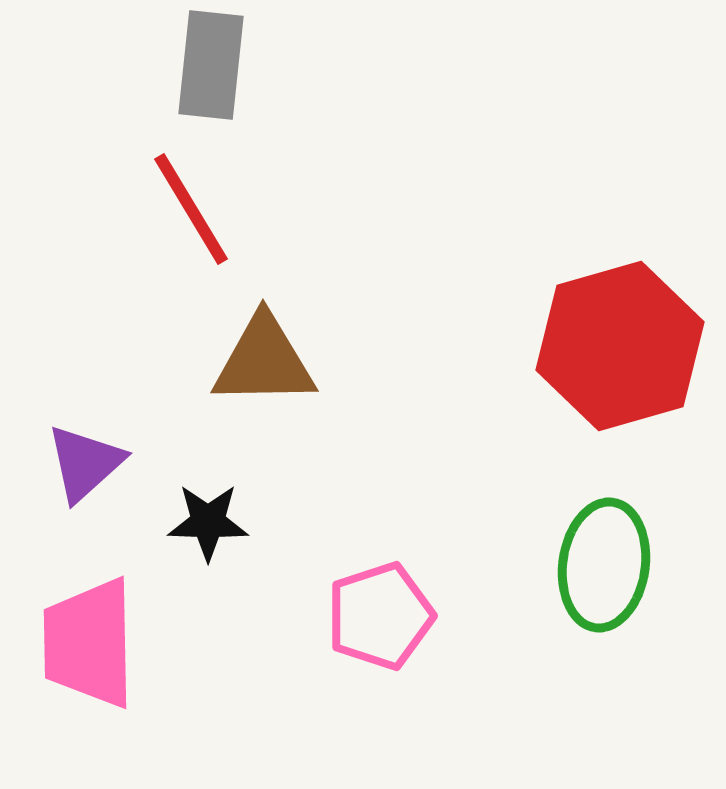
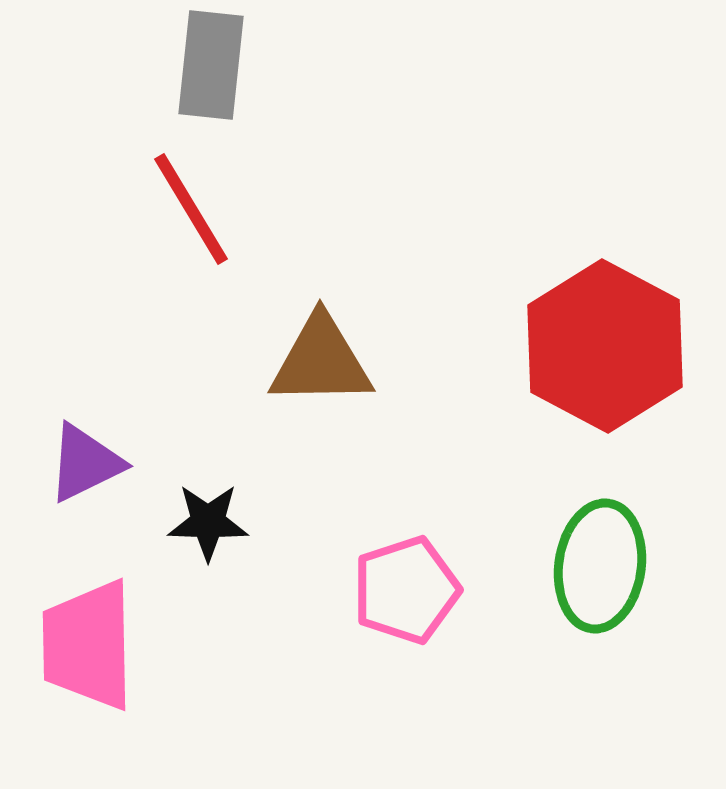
red hexagon: moved 15 px left; rotated 16 degrees counterclockwise
brown triangle: moved 57 px right
purple triangle: rotated 16 degrees clockwise
green ellipse: moved 4 px left, 1 px down
pink pentagon: moved 26 px right, 26 px up
pink trapezoid: moved 1 px left, 2 px down
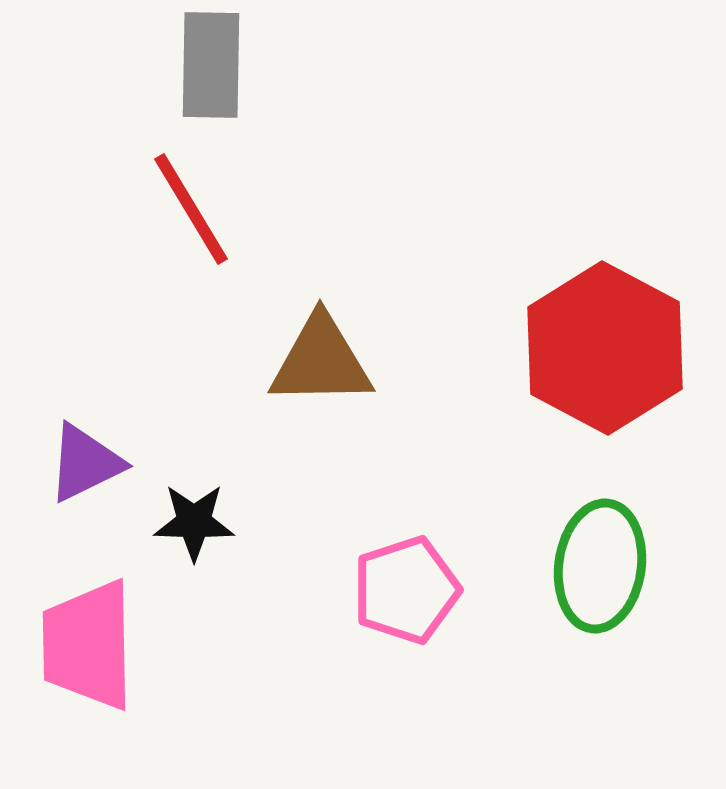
gray rectangle: rotated 5 degrees counterclockwise
red hexagon: moved 2 px down
black star: moved 14 px left
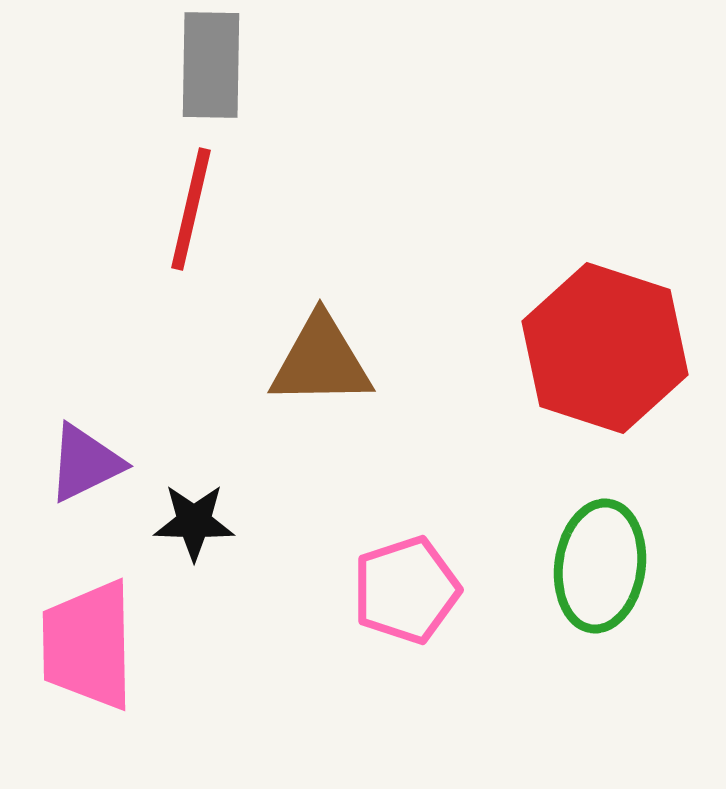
red line: rotated 44 degrees clockwise
red hexagon: rotated 10 degrees counterclockwise
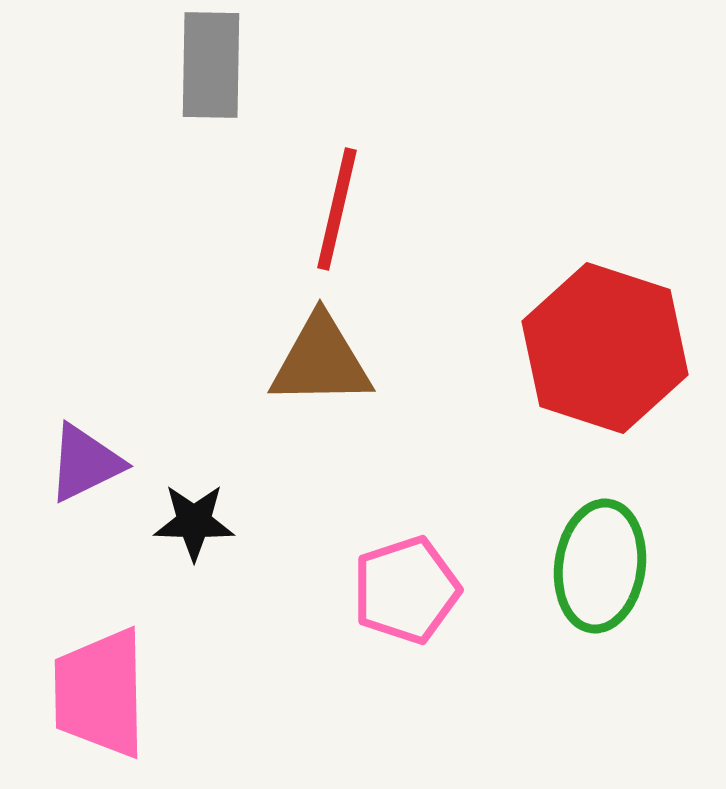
red line: moved 146 px right
pink trapezoid: moved 12 px right, 48 px down
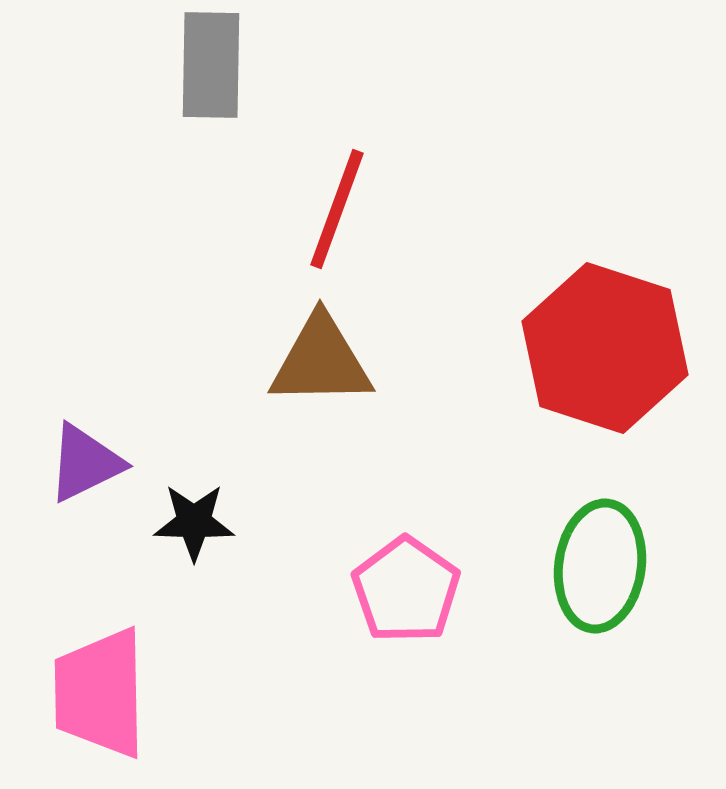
red line: rotated 7 degrees clockwise
pink pentagon: rotated 19 degrees counterclockwise
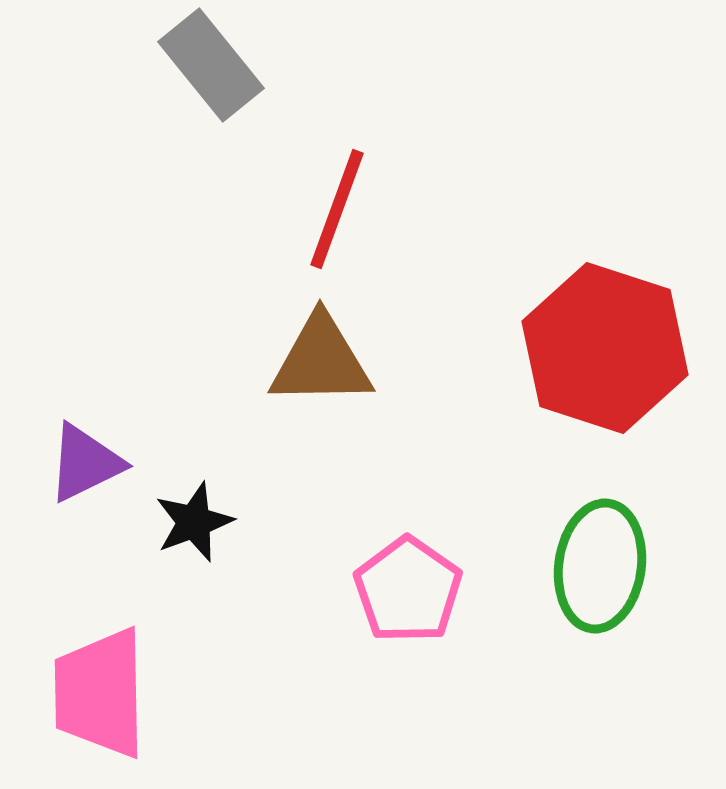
gray rectangle: rotated 40 degrees counterclockwise
black star: rotated 22 degrees counterclockwise
pink pentagon: moved 2 px right
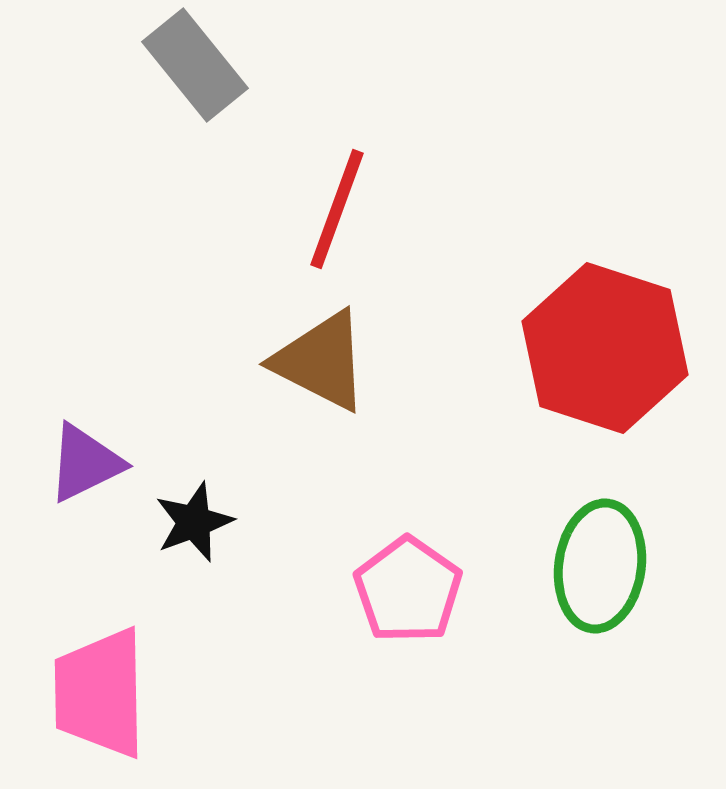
gray rectangle: moved 16 px left
brown triangle: rotated 28 degrees clockwise
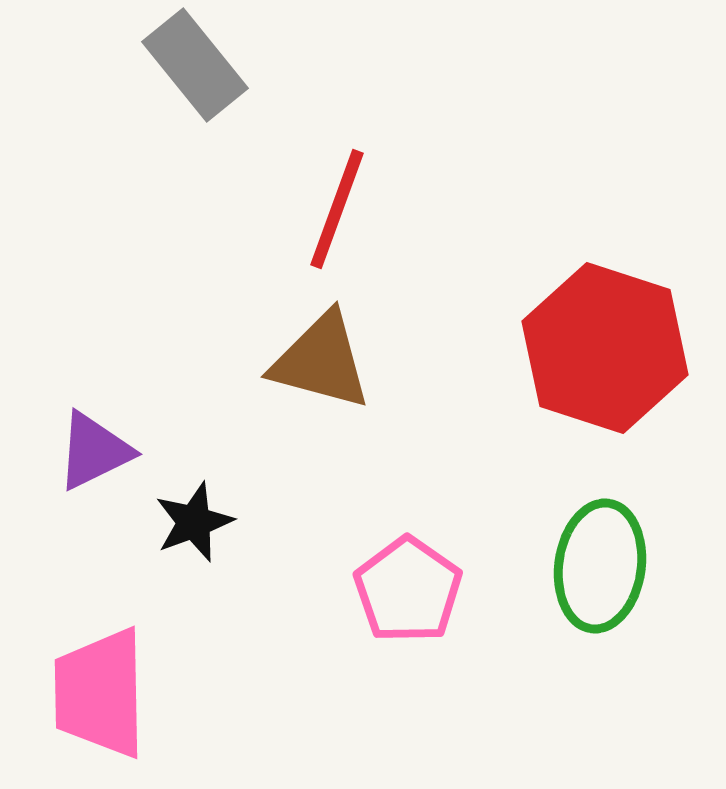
brown triangle: rotated 12 degrees counterclockwise
purple triangle: moved 9 px right, 12 px up
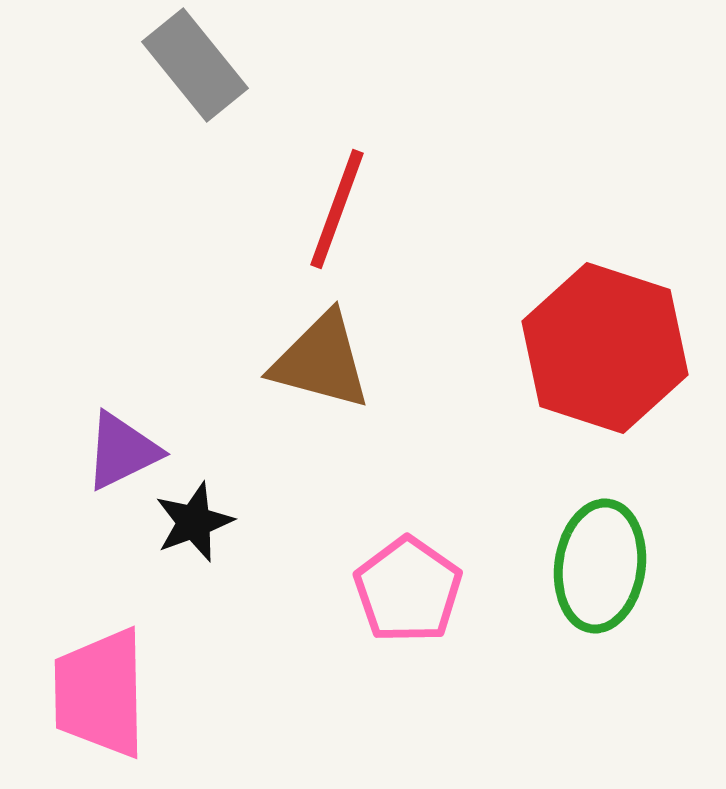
purple triangle: moved 28 px right
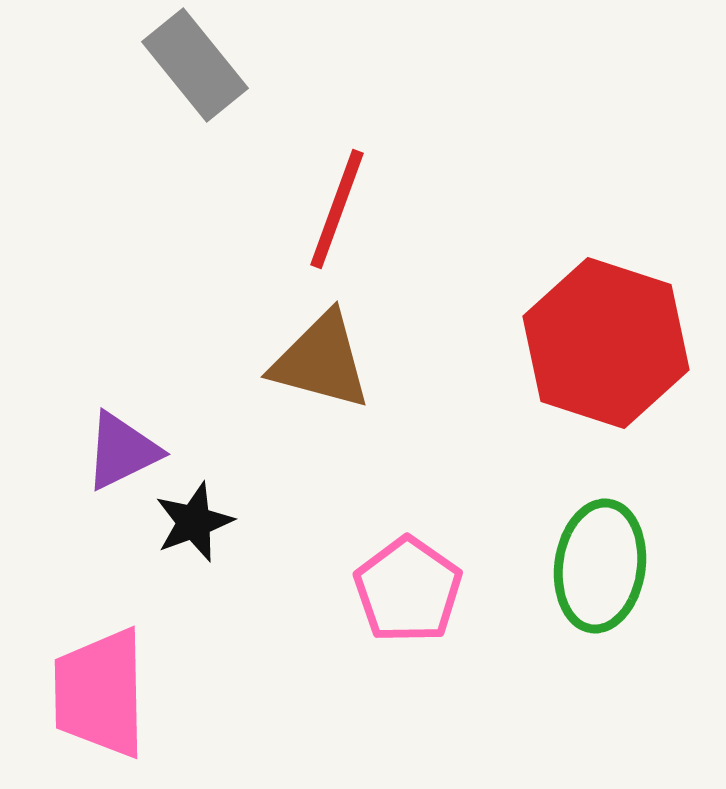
red hexagon: moved 1 px right, 5 px up
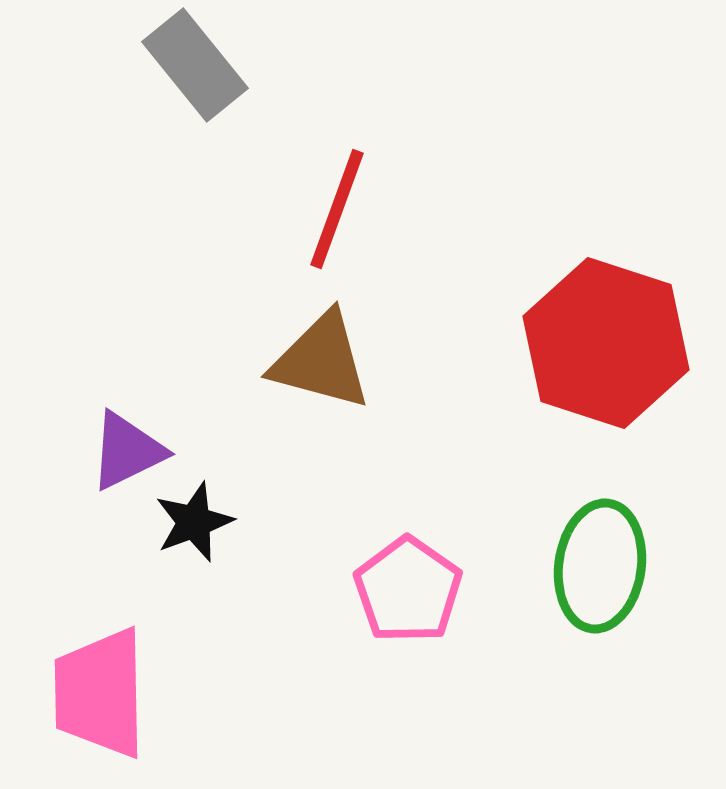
purple triangle: moved 5 px right
